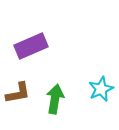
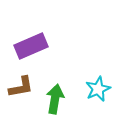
cyan star: moved 3 px left
brown L-shape: moved 3 px right, 6 px up
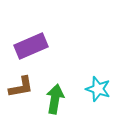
cyan star: rotated 30 degrees counterclockwise
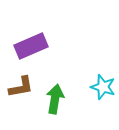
cyan star: moved 5 px right, 2 px up
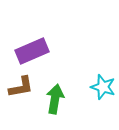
purple rectangle: moved 1 px right, 5 px down
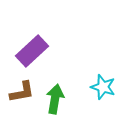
purple rectangle: rotated 20 degrees counterclockwise
brown L-shape: moved 1 px right, 5 px down
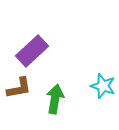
cyan star: moved 1 px up
brown L-shape: moved 3 px left, 4 px up
